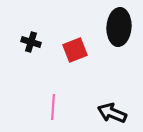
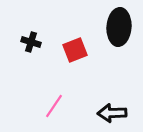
pink line: moved 1 px right, 1 px up; rotated 30 degrees clockwise
black arrow: rotated 24 degrees counterclockwise
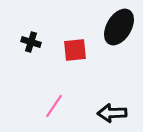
black ellipse: rotated 27 degrees clockwise
red square: rotated 15 degrees clockwise
